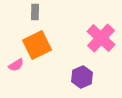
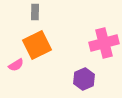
pink cross: moved 3 px right, 5 px down; rotated 32 degrees clockwise
purple hexagon: moved 2 px right, 2 px down
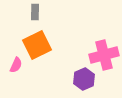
pink cross: moved 12 px down
pink semicircle: rotated 35 degrees counterclockwise
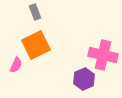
gray rectangle: rotated 21 degrees counterclockwise
orange square: moved 1 px left
pink cross: moved 1 px left; rotated 28 degrees clockwise
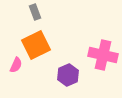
purple hexagon: moved 16 px left, 4 px up
